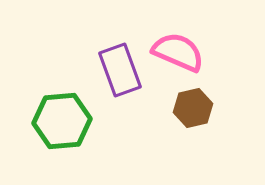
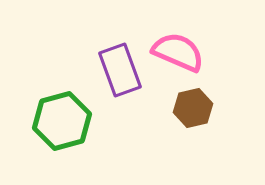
green hexagon: rotated 10 degrees counterclockwise
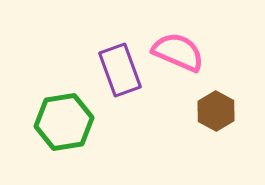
brown hexagon: moved 23 px right, 3 px down; rotated 18 degrees counterclockwise
green hexagon: moved 2 px right, 1 px down; rotated 6 degrees clockwise
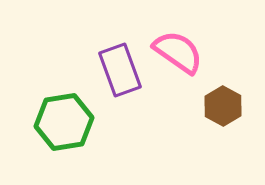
pink semicircle: rotated 12 degrees clockwise
brown hexagon: moved 7 px right, 5 px up
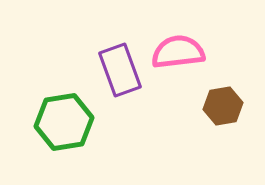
pink semicircle: rotated 42 degrees counterclockwise
brown hexagon: rotated 21 degrees clockwise
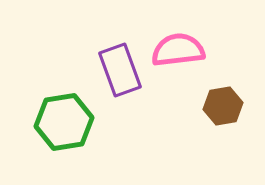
pink semicircle: moved 2 px up
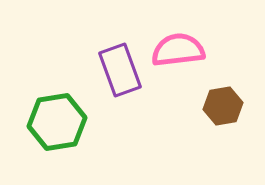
green hexagon: moved 7 px left
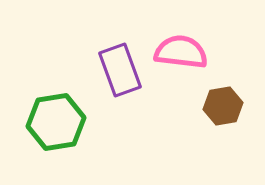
pink semicircle: moved 3 px right, 2 px down; rotated 14 degrees clockwise
green hexagon: moved 1 px left
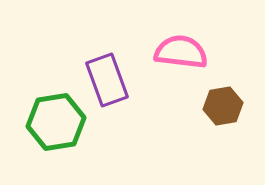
purple rectangle: moved 13 px left, 10 px down
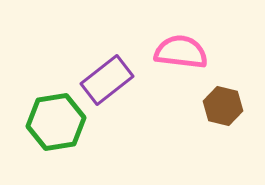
purple rectangle: rotated 72 degrees clockwise
brown hexagon: rotated 24 degrees clockwise
